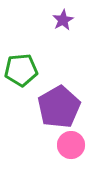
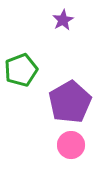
green pentagon: rotated 16 degrees counterclockwise
purple pentagon: moved 11 px right, 5 px up
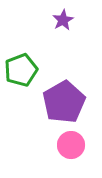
purple pentagon: moved 6 px left
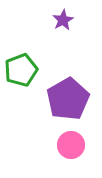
purple pentagon: moved 4 px right, 3 px up
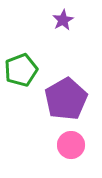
purple pentagon: moved 2 px left
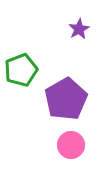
purple star: moved 16 px right, 9 px down
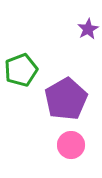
purple star: moved 9 px right
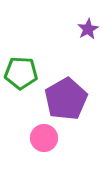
green pentagon: moved 3 px down; rotated 24 degrees clockwise
pink circle: moved 27 px left, 7 px up
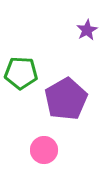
purple star: moved 1 px left, 1 px down
pink circle: moved 12 px down
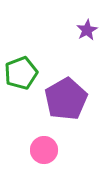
green pentagon: rotated 24 degrees counterclockwise
